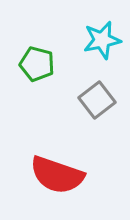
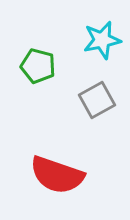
green pentagon: moved 1 px right, 2 px down
gray square: rotated 9 degrees clockwise
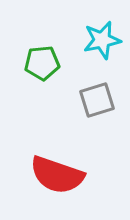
green pentagon: moved 4 px right, 3 px up; rotated 20 degrees counterclockwise
gray square: rotated 12 degrees clockwise
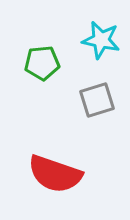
cyan star: moved 1 px left; rotated 24 degrees clockwise
red semicircle: moved 2 px left, 1 px up
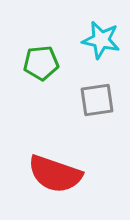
green pentagon: moved 1 px left
gray square: rotated 9 degrees clockwise
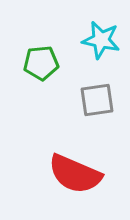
red semicircle: moved 20 px right; rotated 4 degrees clockwise
